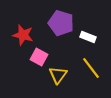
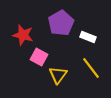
purple pentagon: rotated 25 degrees clockwise
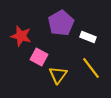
red star: moved 2 px left, 1 px down
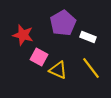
purple pentagon: moved 2 px right
red star: moved 2 px right, 1 px up
yellow triangle: moved 5 px up; rotated 42 degrees counterclockwise
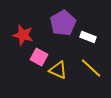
yellow line: rotated 10 degrees counterclockwise
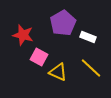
yellow triangle: moved 2 px down
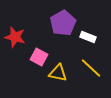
red star: moved 8 px left, 2 px down
yellow triangle: moved 1 px down; rotated 12 degrees counterclockwise
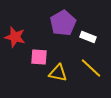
pink square: rotated 24 degrees counterclockwise
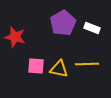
white rectangle: moved 4 px right, 9 px up
pink square: moved 3 px left, 9 px down
yellow line: moved 4 px left, 4 px up; rotated 45 degrees counterclockwise
yellow triangle: moved 1 px right, 4 px up
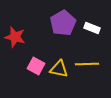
pink square: rotated 24 degrees clockwise
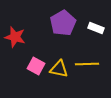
white rectangle: moved 4 px right
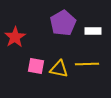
white rectangle: moved 3 px left, 3 px down; rotated 21 degrees counterclockwise
red star: rotated 25 degrees clockwise
pink square: rotated 18 degrees counterclockwise
